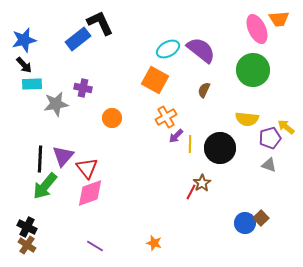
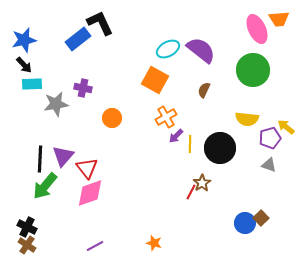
purple line: rotated 60 degrees counterclockwise
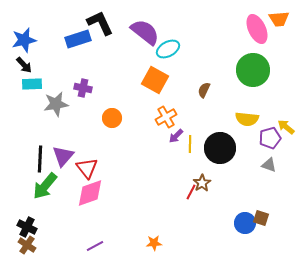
blue rectangle: rotated 20 degrees clockwise
purple semicircle: moved 56 px left, 18 px up
brown square: rotated 28 degrees counterclockwise
orange star: rotated 21 degrees counterclockwise
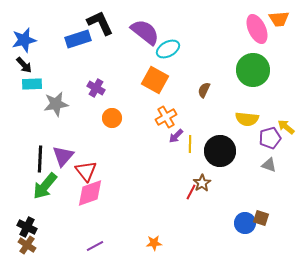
purple cross: moved 13 px right; rotated 18 degrees clockwise
black circle: moved 3 px down
red triangle: moved 1 px left, 3 px down
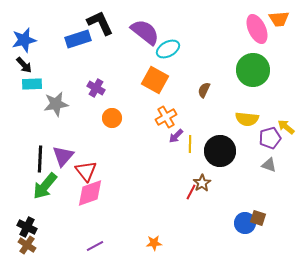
brown square: moved 3 px left
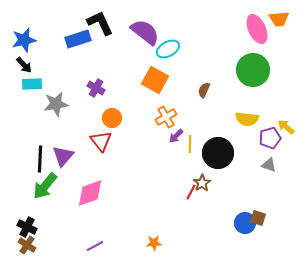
black circle: moved 2 px left, 2 px down
red triangle: moved 15 px right, 30 px up
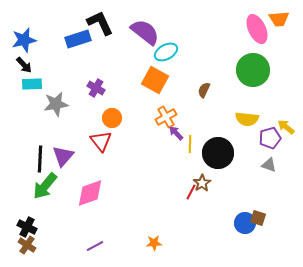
cyan ellipse: moved 2 px left, 3 px down
purple arrow: moved 3 px up; rotated 91 degrees clockwise
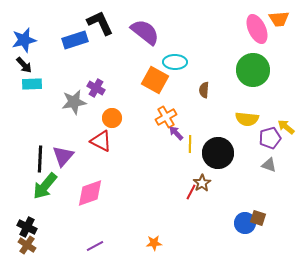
blue rectangle: moved 3 px left, 1 px down
cyan ellipse: moved 9 px right, 10 px down; rotated 30 degrees clockwise
brown semicircle: rotated 21 degrees counterclockwise
gray star: moved 18 px right, 2 px up
red triangle: rotated 25 degrees counterclockwise
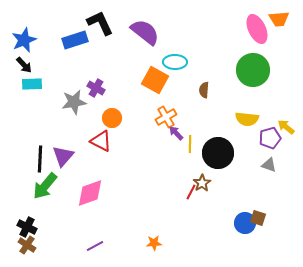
blue star: rotated 10 degrees counterclockwise
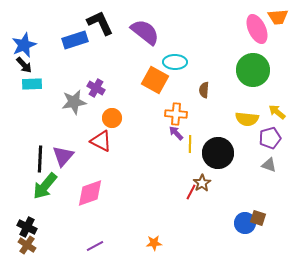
orange trapezoid: moved 1 px left, 2 px up
blue star: moved 5 px down
orange cross: moved 10 px right, 3 px up; rotated 35 degrees clockwise
yellow arrow: moved 9 px left, 15 px up
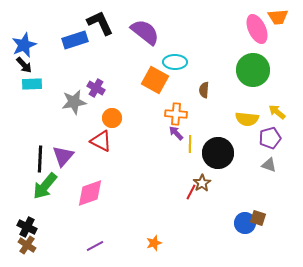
orange star: rotated 14 degrees counterclockwise
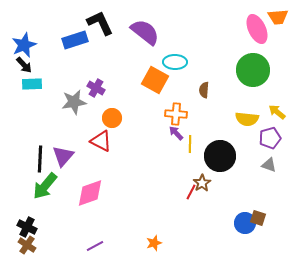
black circle: moved 2 px right, 3 px down
